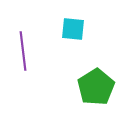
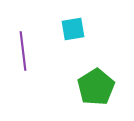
cyan square: rotated 15 degrees counterclockwise
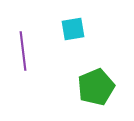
green pentagon: rotated 9 degrees clockwise
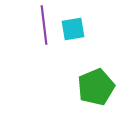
purple line: moved 21 px right, 26 px up
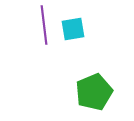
green pentagon: moved 2 px left, 5 px down
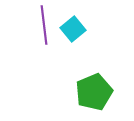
cyan square: rotated 30 degrees counterclockwise
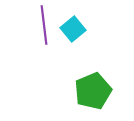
green pentagon: moved 1 px left, 1 px up
